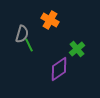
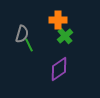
orange cross: moved 8 px right; rotated 30 degrees counterclockwise
green cross: moved 12 px left, 13 px up
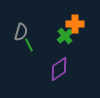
orange cross: moved 17 px right, 4 px down
gray semicircle: moved 1 px left, 2 px up
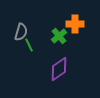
green cross: moved 6 px left
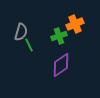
orange cross: rotated 24 degrees counterclockwise
green cross: rotated 21 degrees clockwise
purple diamond: moved 2 px right, 4 px up
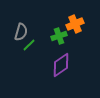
green line: rotated 72 degrees clockwise
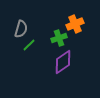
gray semicircle: moved 3 px up
green cross: moved 2 px down
purple diamond: moved 2 px right, 3 px up
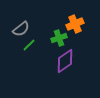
gray semicircle: rotated 36 degrees clockwise
purple diamond: moved 2 px right, 1 px up
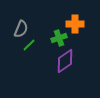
orange cross: rotated 24 degrees clockwise
gray semicircle: rotated 30 degrees counterclockwise
